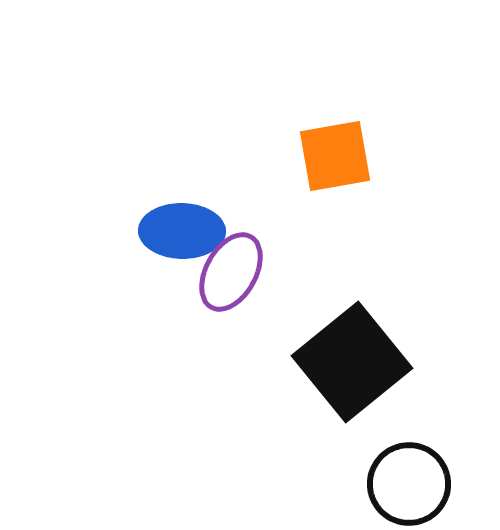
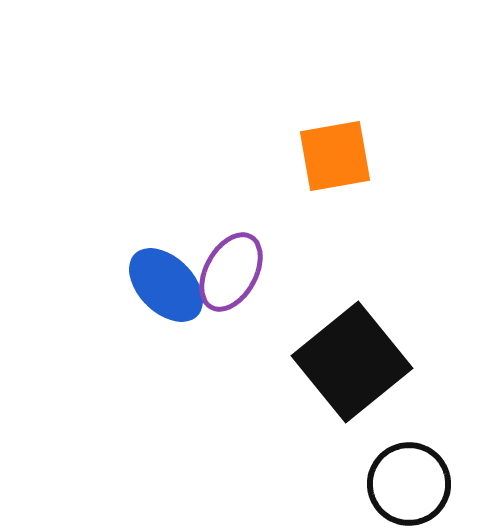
blue ellipse: moved 16 px left, 54 px down; rotated 44 degrees clockwise
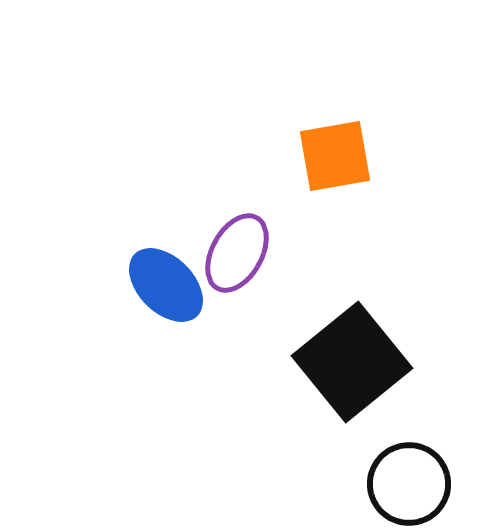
purple ellipse: moved 6 px right, 19 px up
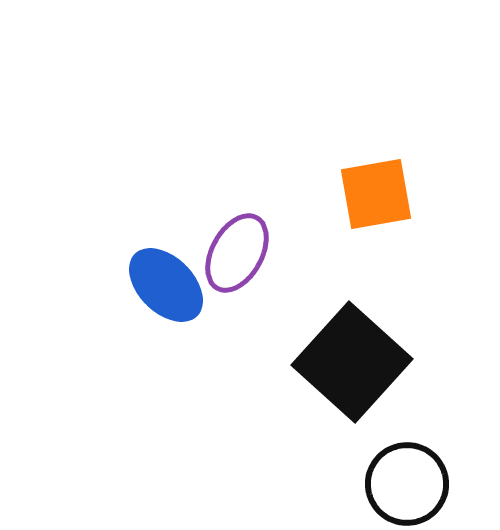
orange square: moved 41 px right, 38 px down
black square: rotated 9 degrees counterclockwise
black circle: moved 2 px left
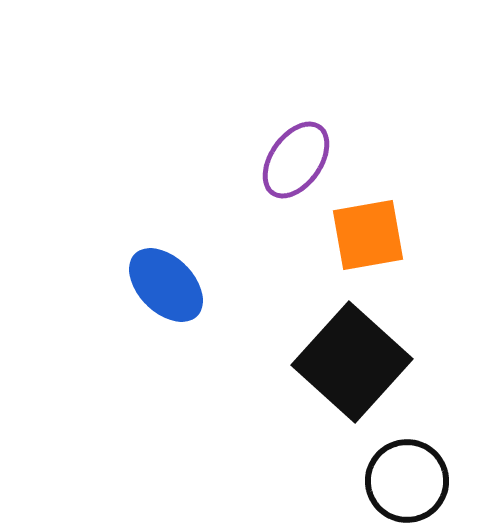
orange square: moved 8 px left, 41 px down
purple ellipse: moved 59 px right, 93 px up; rotated 6 degrees clockwise
black circle: moved 3 px up
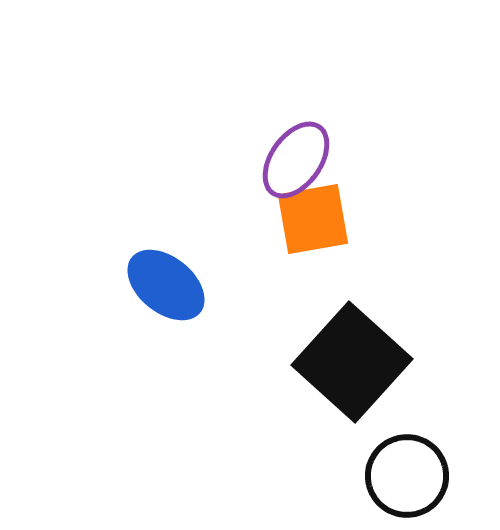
orange square: moved 55 px left, 16 px up
blue ellipse: rotated 6 degrees counterclockwise
black circle: moved 5 px up
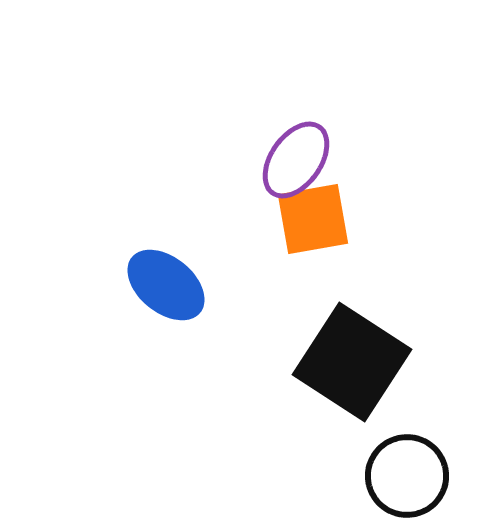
black square: rotated 9 degrees counterclockwise
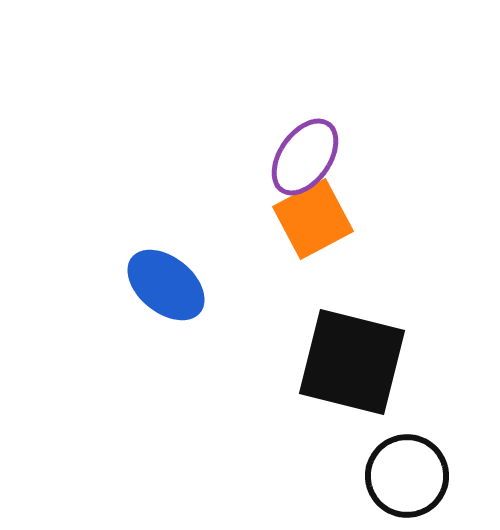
purple ellipse: moved 9 px right, 3 px up
orange square: rotated 18 degrees counterclockwise
black square: rotated 19 degrees counterclockwise
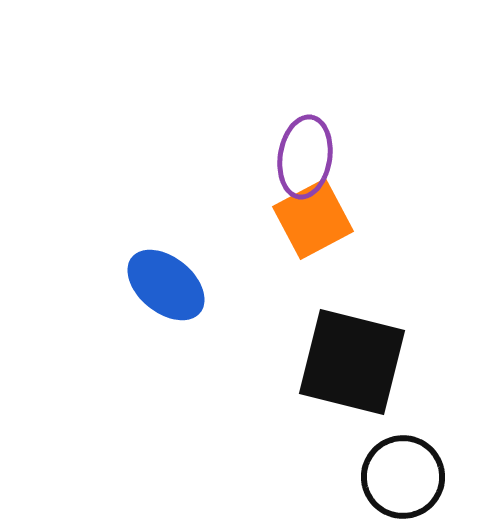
purple ellipse: rotated 26 degrees counterclockwise
black circle: moved 4 px left, 1 px down
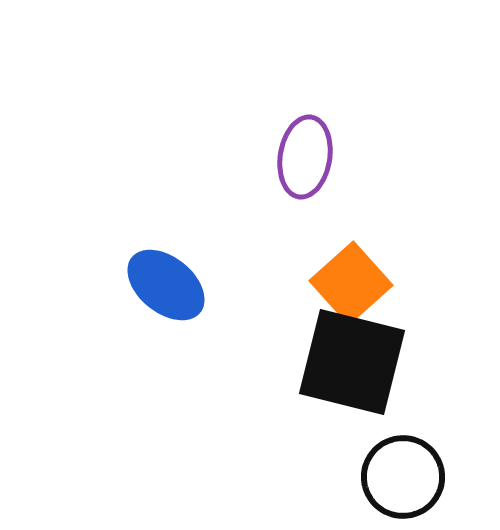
orange square: moved 38 px right, 64 px down; rotated 14 degrees counterclockwise
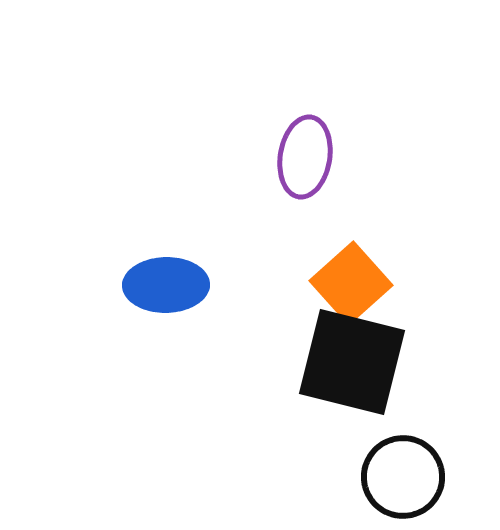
blue ellipse: rotated 40 degrees counterclockwise
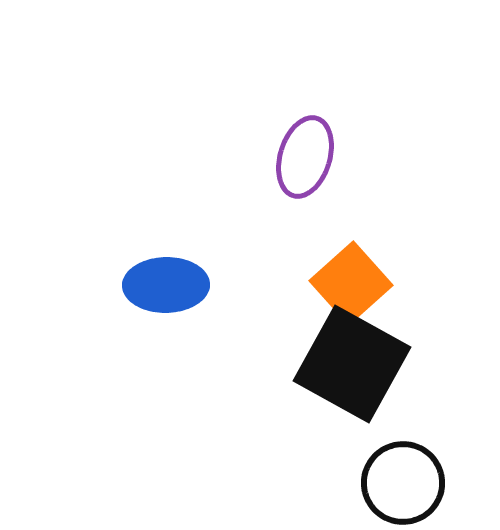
purple ellipse: rotated 8 degrees clockwise
black square: moved 2 px down; rotated 15 degrees clockwise
black circle: moved 6 px down
